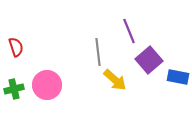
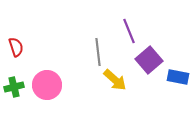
green cross: moved 2 px up
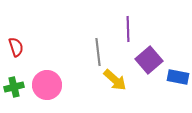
purple line: moved 1 px left, 2 px up; rotated 20 degrees clockwise
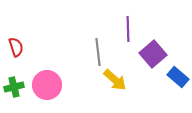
purple square: moved 4 px right, 6 px up
blue rectangle: rotated 30 degrees clockwise
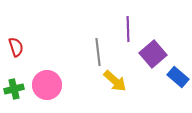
yellow arrow: moved 1 px down
green cross: moved 2 px down
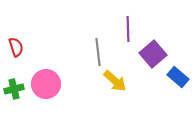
pink circle: moved 1 px left, 1 px up
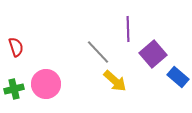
gray line: rotated 36 degrees counterclockwise
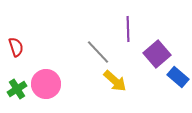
purple square: moved 4 px right
green cross: moved 3 px right; rotated 18 degrees counterclockwise
